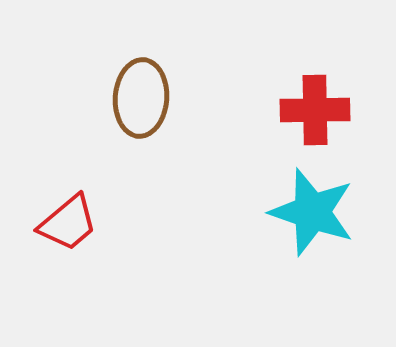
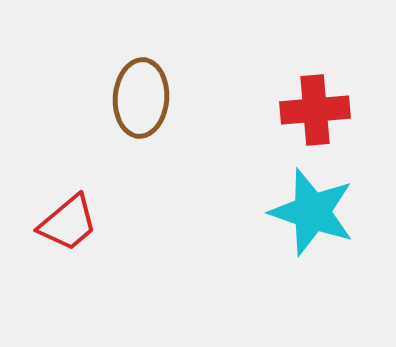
red cross: rotated 4 degrees counterclockwise
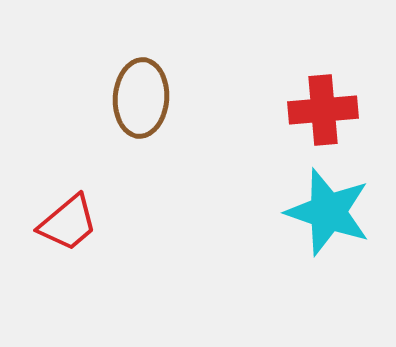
red cross: moved 8 px right
cyan star: moved 16 px right
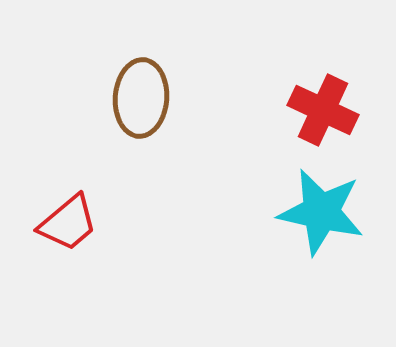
red cross: rotated 30 degrees clockwise
cyan star: moved 7 px left; rotated 6 degrees counterclockwise
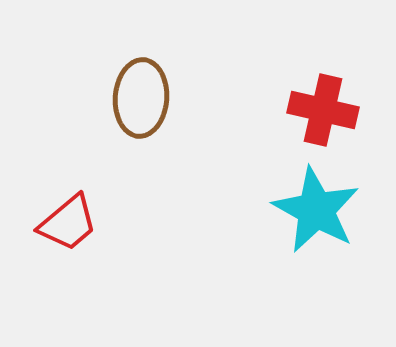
red cross: rotated 12 degrees counterclockwise
cyan star: moved 5 px left, 2 px up; rotated 16 degrees clockwise
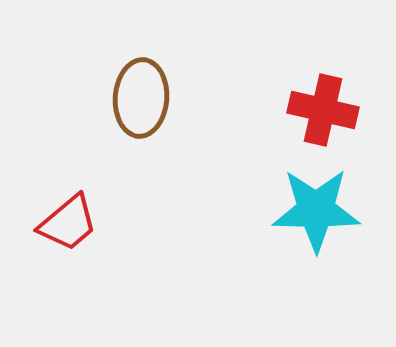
cyan star: rotated 28 degrees counterclockwise
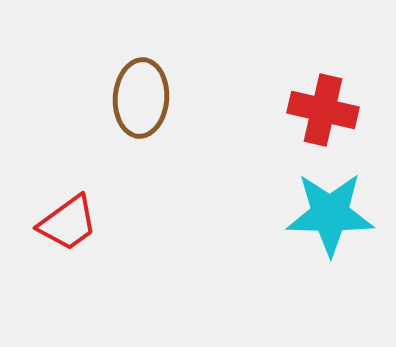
cyan star: moved 14 px right, 4 px down
red trapezoid: rotated 4 degrees clockwise
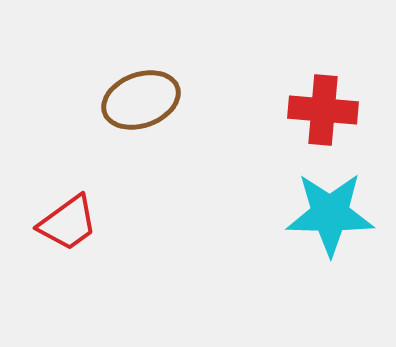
brown ellipse: moved 2 px down; rotated 66 degrees clockwise
red cross: rotated 8 degrees counterclockwise
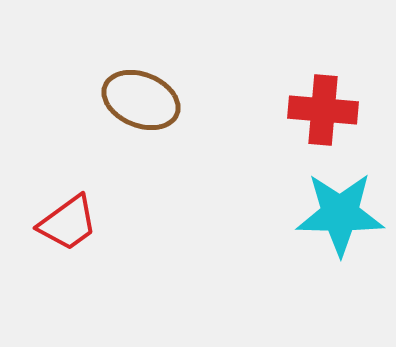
brown ellipse: rotated 42 degrees clockwise
cyan star: moved 10 px right
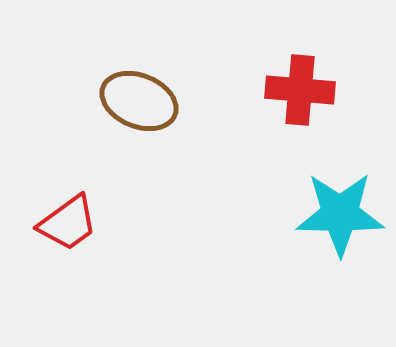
brown ellipse: moved 2 px left, 1 px down
red cross: moved 23 px left, 20 px up
